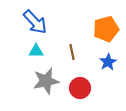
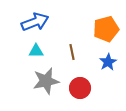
blue arrow: rotated 68 degrees counterclockwise
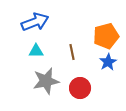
orange pentagon: moved 7 px down
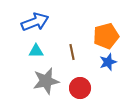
blue star: rotated 12 degrees clockwise
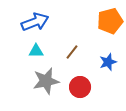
orange pentagon: moved 4 px right, 15 px up
brown line: rotated 49 degrees clockwise
red circle: moved 1 px up
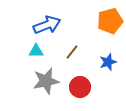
blue arrow: moved 12 px right, 3 px down
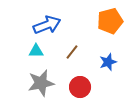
gray star: moved 5 px left, 2 px down
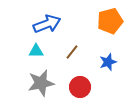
blue arrow: moved 1 px up
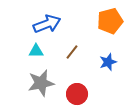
red circle: moved 3 px left, 7 px down
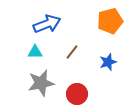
cyan triangle: moved 1 px left, 1 px down
